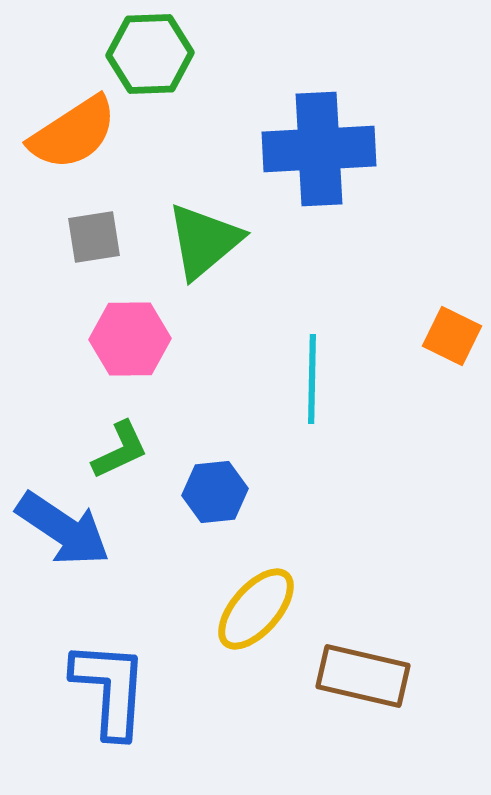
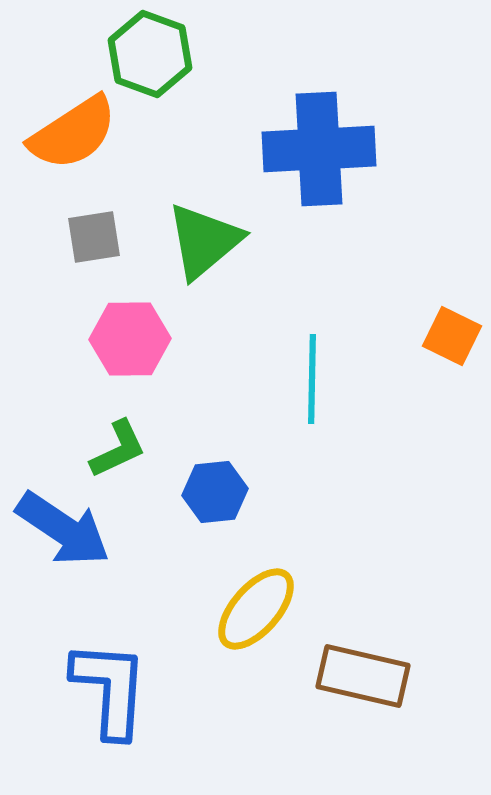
green hexagon: rotated 22 degrees clockwise
green L-shape: moved 2 px left, 1 px up
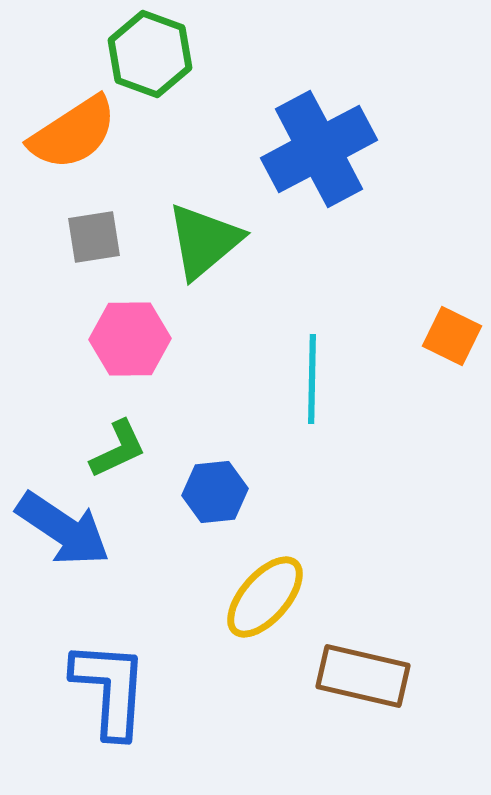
blue cross: rotated 25 degrees counterclockwise
yellow ellipse: moved 9 px right, 12 px up
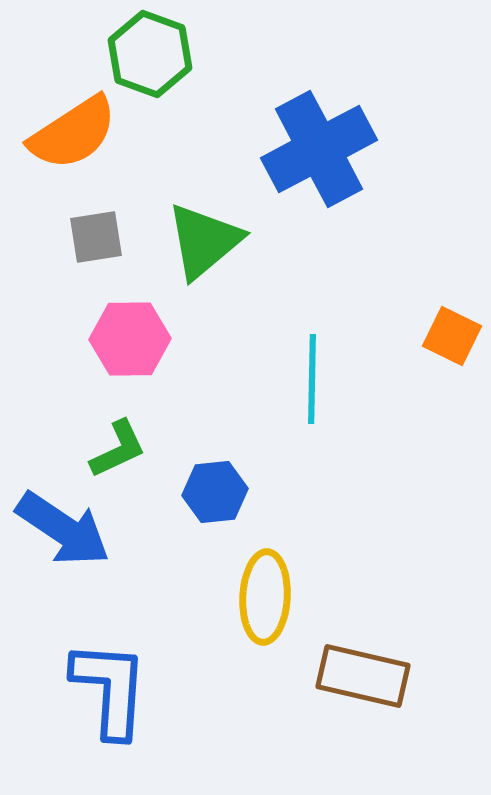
gray square: moved 2 px right
yellow ellipse: rotated 38 degrees counterclockwise
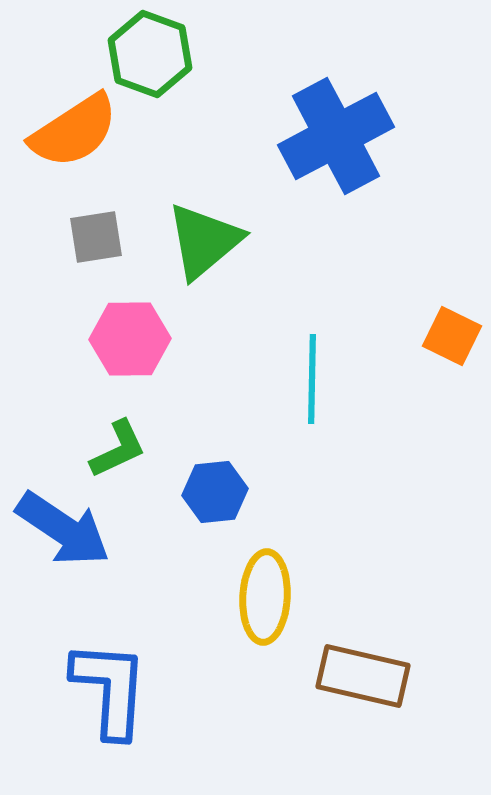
orange semicircle: moved 1 px right, 2 px up
blue cross: moved 17 px right, 13 px up
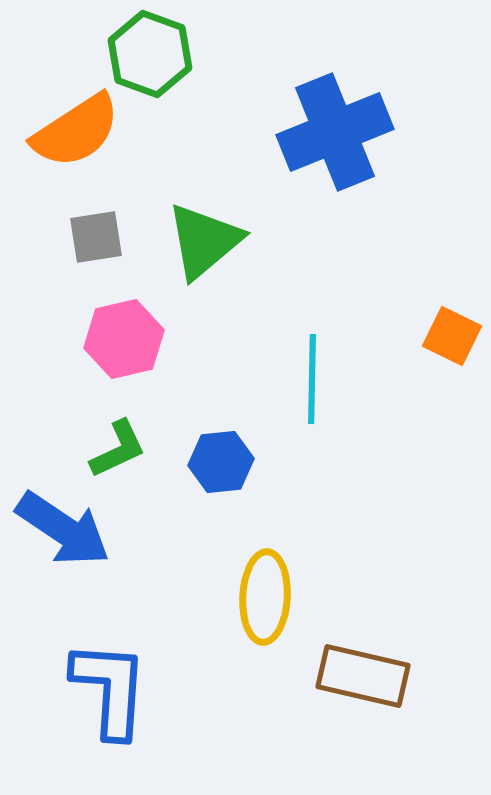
orange semicircle: moved 2 px right
blue cross: moved 1 px left, 4 px up; rotated 6 degrees clockwise
pink hexagon: moved 6 px left; rotated 12 degrees counterclockwise
blue hexagon: moved 6 px right, 30 px up
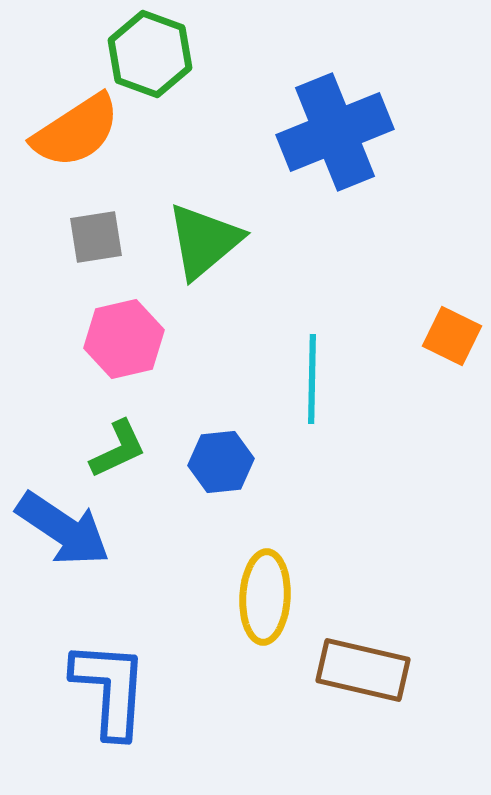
brown rectangle: moved 6 px up
